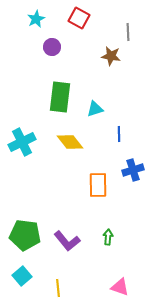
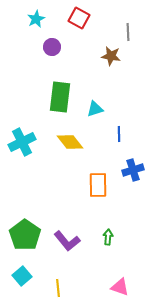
green pentagon: rotated 28 degrees clockwise
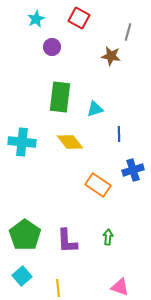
gray line: rotated 18 degrees clockwise
cyan cross: rotated 32 degrees clockwise
orange rectangle: rotated 55 degrees counterclockwise
purple L-shape: rotated 36 degrees clockwise
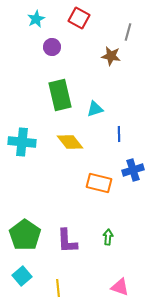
green rectangle: moved 2 px up; rotated 20 degrees counterclockwise
orange rectangle: moved 1 px right, 2 px up; rotated 20 degrees counterclockwise
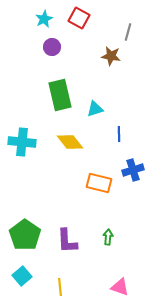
cyan star: moved 8 px right
yellow line: moved 2 px right, 1 px up
